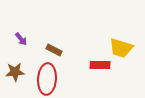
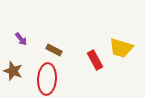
red rectangle: moved 5 px left, 5 px up; rotated 60 degrees clockwise
brown star: moved 2 px left, 1 px up; rotated 24 degrees clockwise
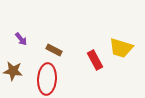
brown star: rotated 12 degrees counterclockwise
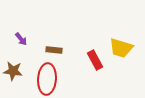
brown rectangle: rotated 21 degrees counterclockwise
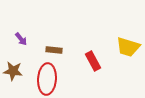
yellow trapezoid: moved 7 px right, 1 px up
red rectangle: moved 2 px left, 1 px down
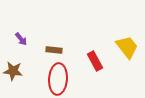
yellow trapezoid: moved 1 px left; rotated 145 degrees counterclockwise
red rectangle: moved 2 px right
red ellipse: moved 11 px right
